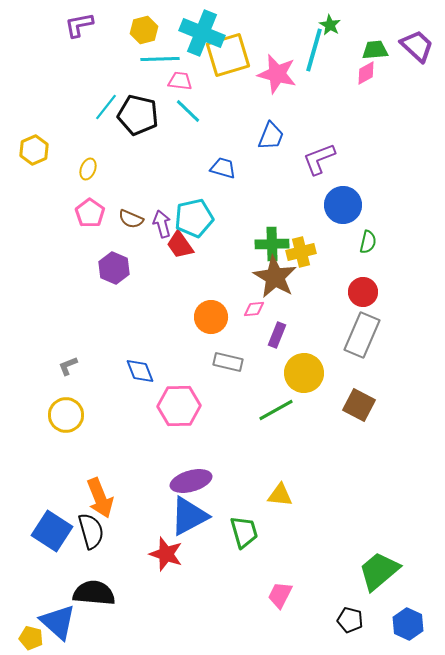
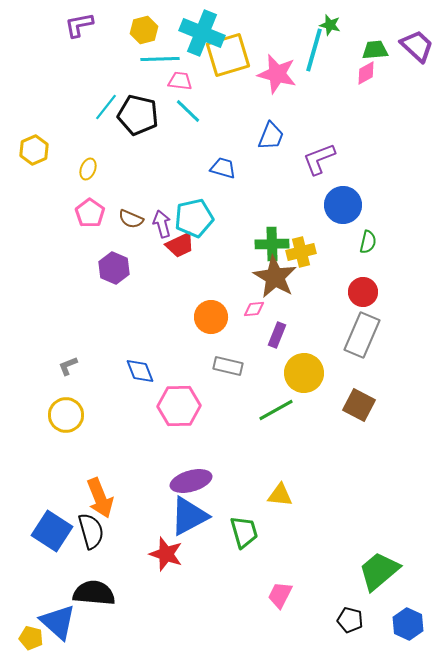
green star at (330, 25): rotated 15 degrees counterclockwise
red trapezoid at (180, 245): rotated 80 degrees counterclockwise
gray rectangle at (228, 362): moved 4 px down
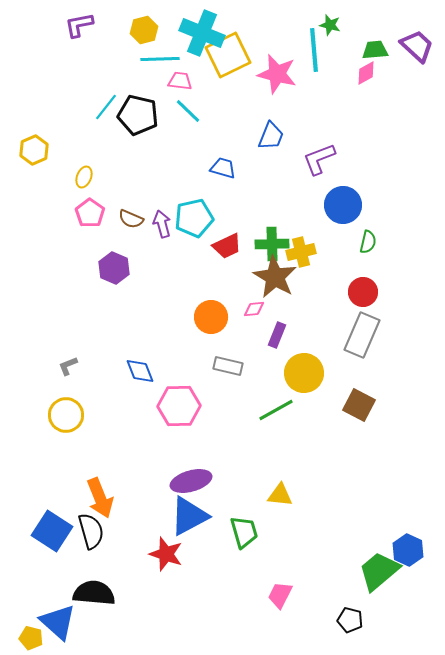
cyan line at (314, 50): rotated 21 degrees counterclockwise
yellow square at (228, 55): rotated 9 degrees counterclockwise
yellow ellipse at (88, 169): moved 4 px left, 8 px down
red trapezoid at (180, 245): moved 47 px right, 1 px down
blue hexagon at (408, 624): moved 74 px up
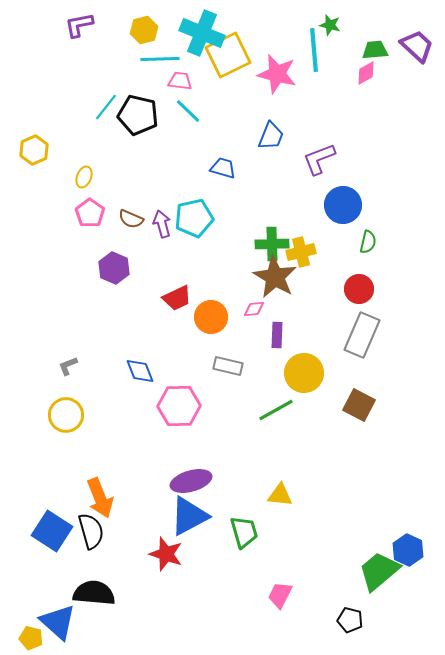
red trapezoid at (227, 246): moved 50 px left, 52 px down
red circle at (363, 292): moved 4 px left, 3 px up
purple rectangle at (277, 335): rotated 20 degrees counterclockwise
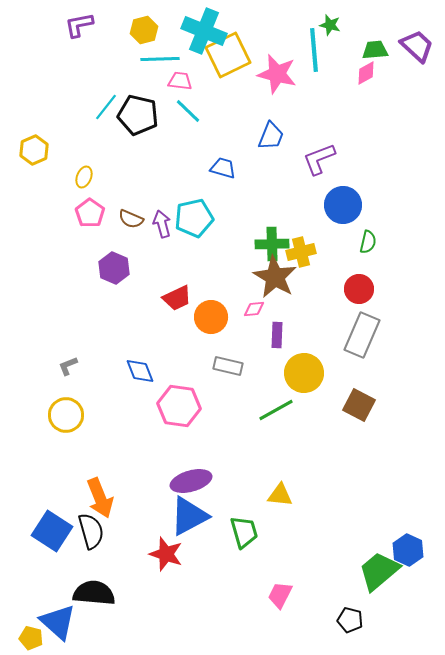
cyan cross at (202, 33): moved 2 px right, 2 px up
pink hexagon at (179, 406): rotated 9 degrees clockwise
